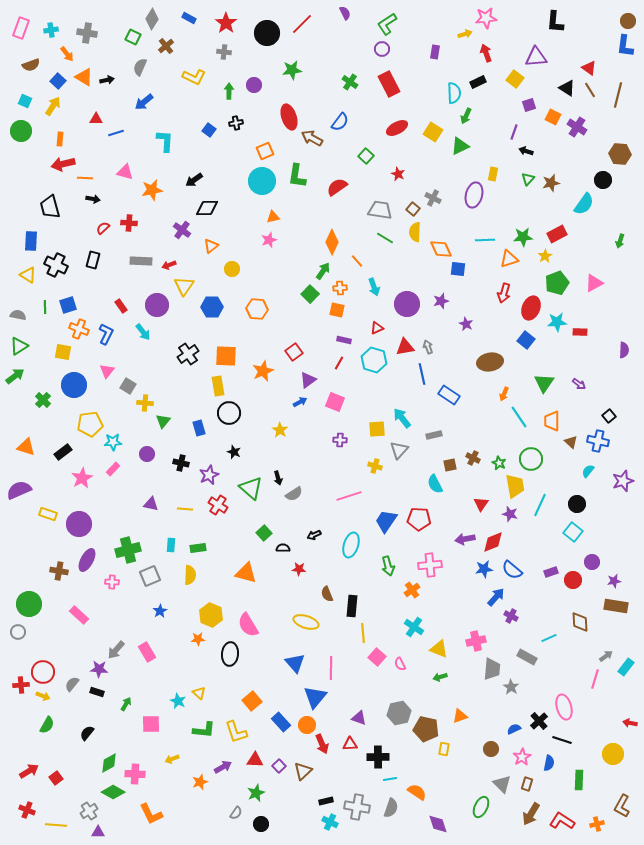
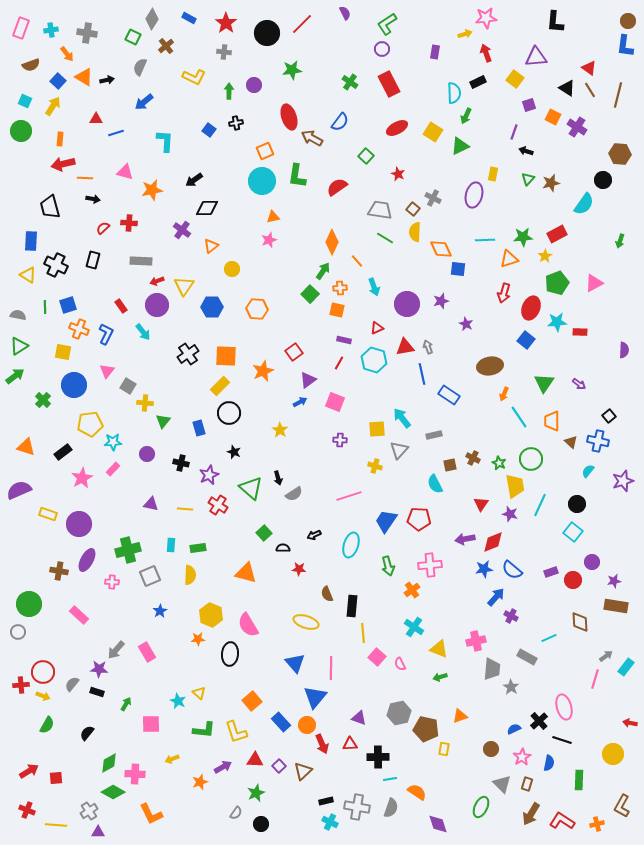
red arrow at (169, 265): moved 12 px left, 16 px down
brown ellipse at (490, 362): moved 4 px down
yellow rectangle at (218, 386): moved 2 px right; rotated 54 degrees clockwise
red square at (56, 778): rotated 32 degrees clockwise
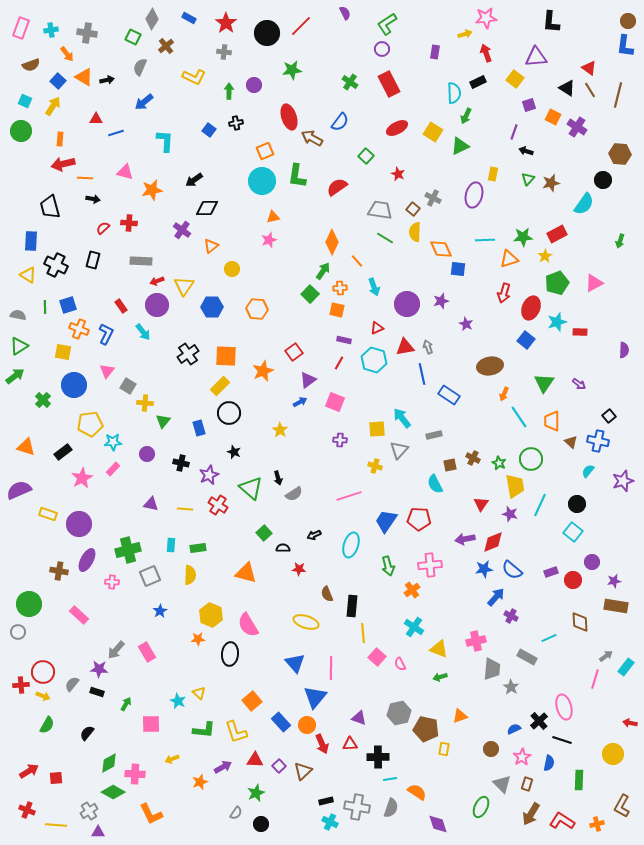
black L-shape at (555, 22): moved 4 px left
red line at (302, 24): moved 1 px left, 2 px down
cyan star at (557, 322): rotated 12 degrees counterclockwise
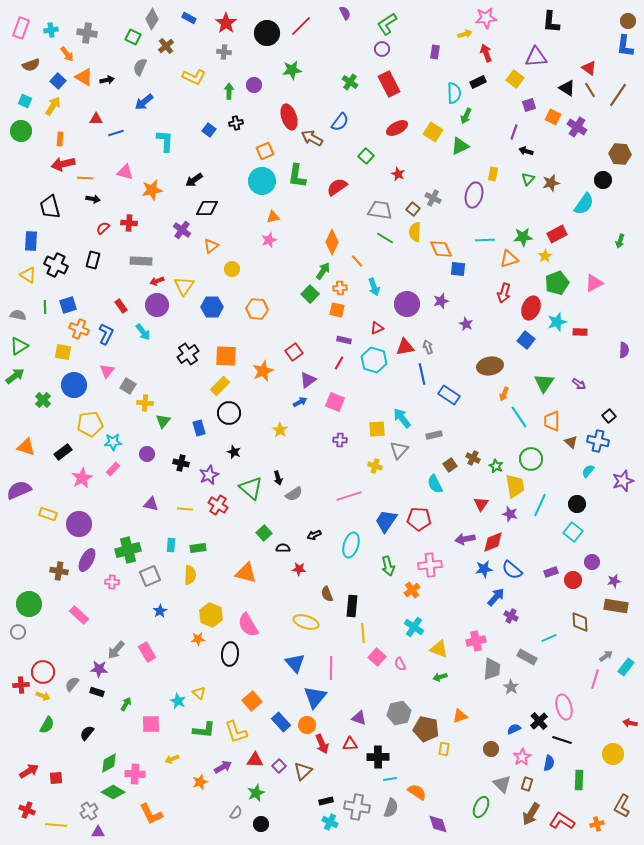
brown line at (618, 95): rotated 20 degrees clockwise
green star at (499, 463): moved 3 px left, 3 px down
brown square at (450, 465): rotated 24 degrees counterclockwise
